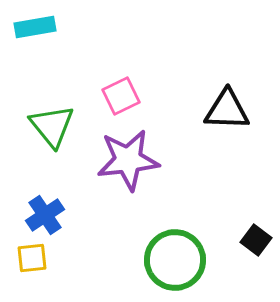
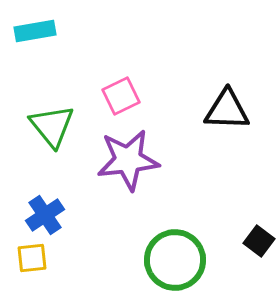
cyan rectangle: moved 4 px down
black square: moved 3 px right, 1 px down
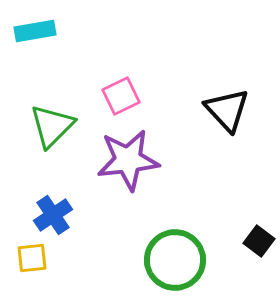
black triangle: rotated 45 degrees clockwise
green triangle: rotated 24 degrees clockwise
blue cross: moved 8 px right
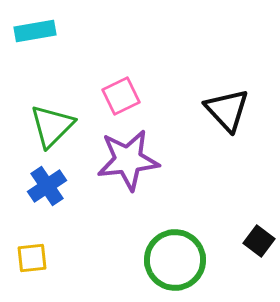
blue cross: moved 6 px left, 29 px up
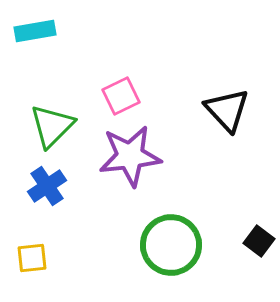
purple star: moved 2 px right, 4 px up
green circle: moved 4 px left, 15 px up
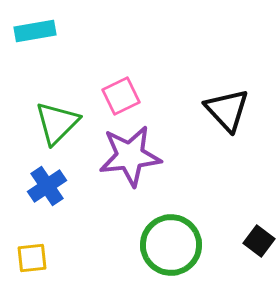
green triangle: moved 5 px right, 3 px up
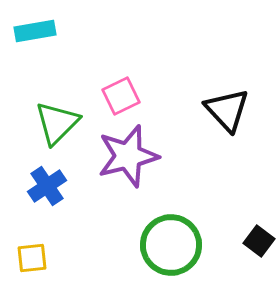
purple star: moved 2 px left; rotated 8 degrees counterclockwise
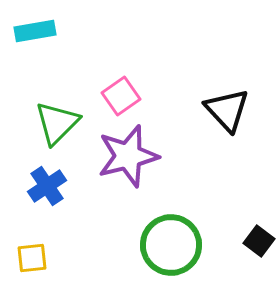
pink square: rotated 9 degrees counterclockwise
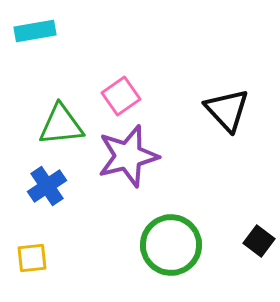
green triangle: moved 4 px right, 2 px down; rotated 39 degrees clockwise
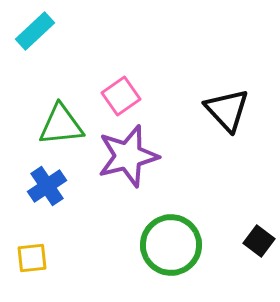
cyan rectangle: rotated 33 degrees counterclockwise
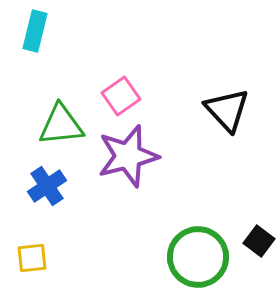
cyan rectangle: rotated 33 degrees counterclockwise
green circle: moved 27 px right, 12 px down
